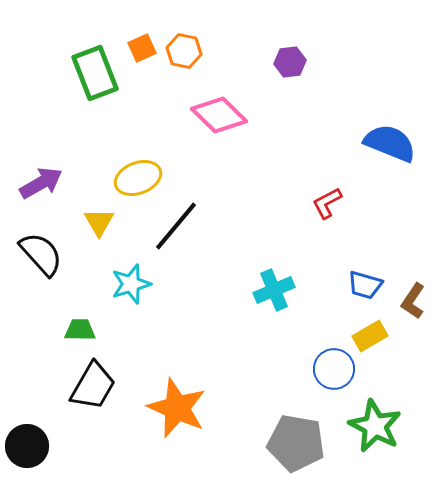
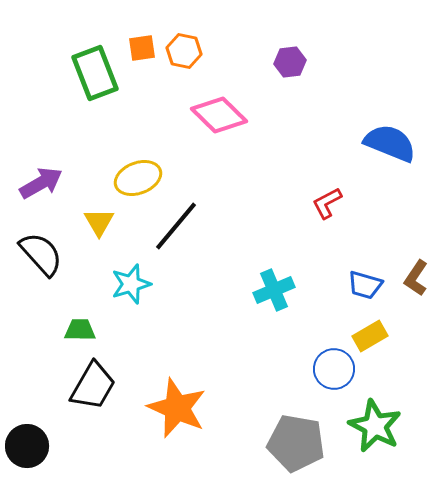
orange square: rotated 16 degrees clockwise
brown L-shape: moved 3 px right, 23 px up
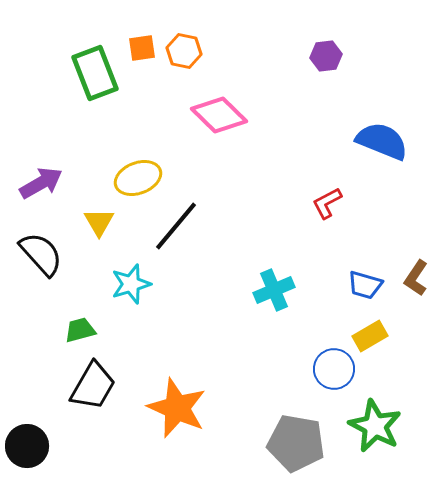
purple hexagon: moved 36 px right, 6 px up
blue semicircle: moved 8 px left, 2 px up
green trapezoid: rotated 16 degrees counterclockwise
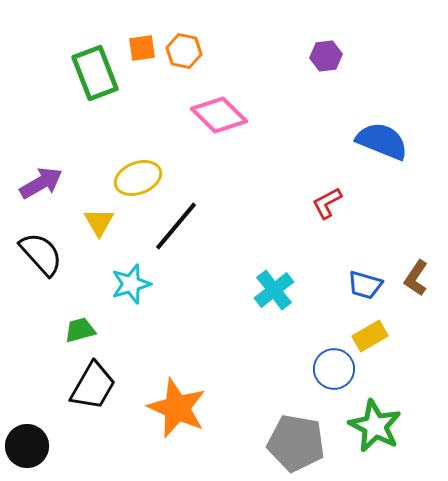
cyan cross: rotated 15 degrees counterclockwise
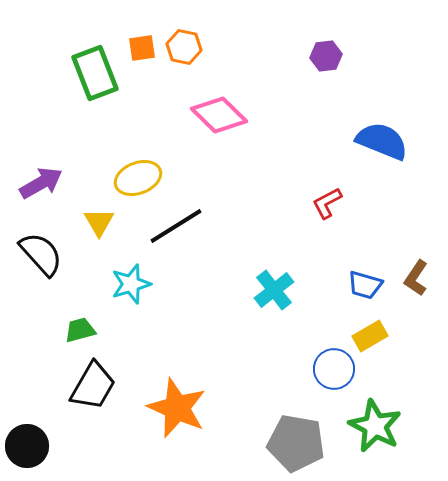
orange hexagon: moved 4 px up
black line: rotated 18 degrees clockwise
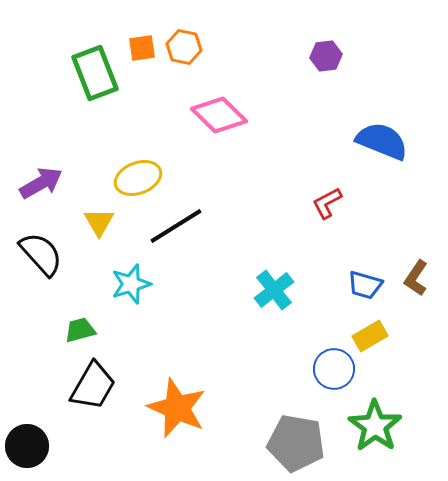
green star: rotated 8 degrees clockwise
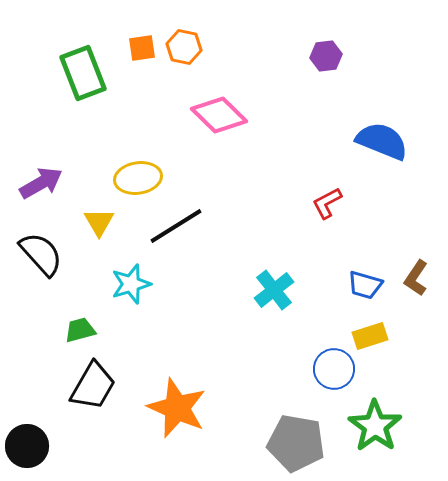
green rectangle: moved 12 px left
yellow ellipse: rotated 12 degrees clockwise
yellow rectangle: rotated 12 degrees clockwise
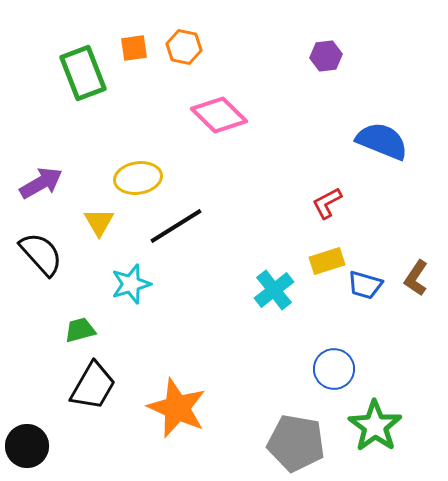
orange square: moved 8 px left
yellow rectangle: moved 43 px left, 75 px up
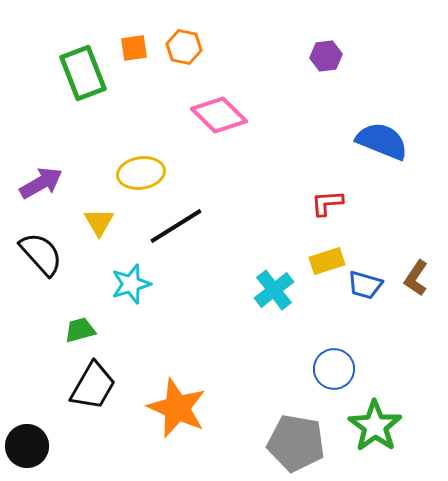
yellow ellipse: moved 3 px right, 5 px up
red L-shape: rotated 24 degrees clockwise
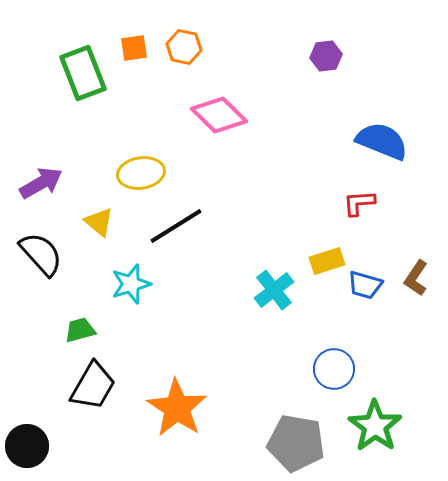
red L-shape: moved 32 px right
yellow triangle: rotated 20 degrees counterclockwise
orange star: rotated 10 degrees clockwise
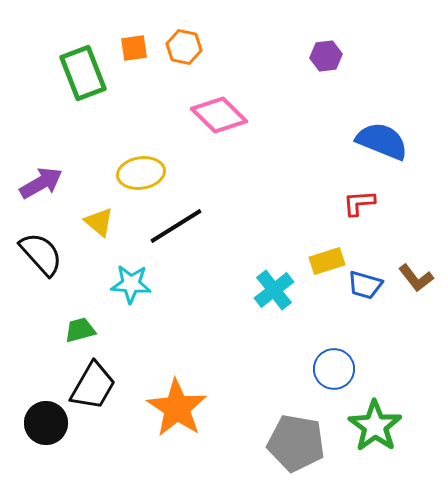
brown L-shape: rotated 72 degrees counterclockwise
cyan star: rotated 21 degrees clockwise
black circle: moved 19 px right, 23 px up
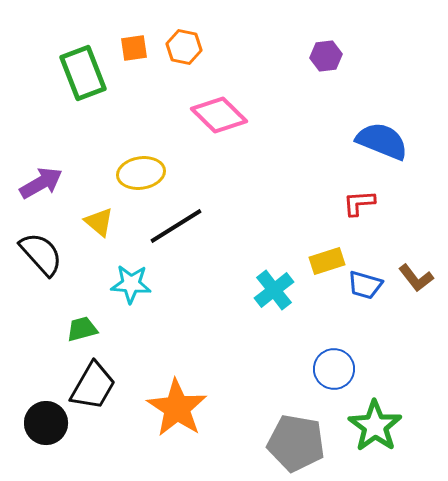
green trapezoid: moved 2 px right, 1 px up
